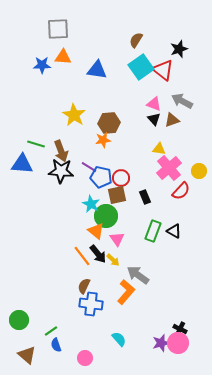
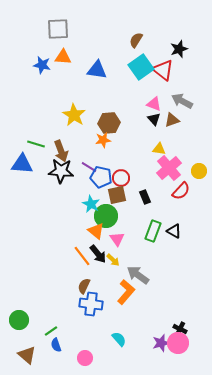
blue star at (42, 65): rotated 12 degrees clockwise
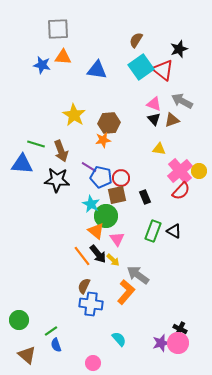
pink cross at (169, 168): moved 11 px right, 3 px down
black star at (61, 171): moved 4 px left, 9 px down
pink circle at (85, 358): moved 8 px right, 5 px down
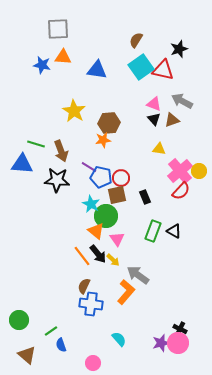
red triangle at (163, 70): rotated 25 degrees counterclockwise
yellow star at (74, 115): moved 4 px up
blue semicircle at (56, 345): moved 5 px right
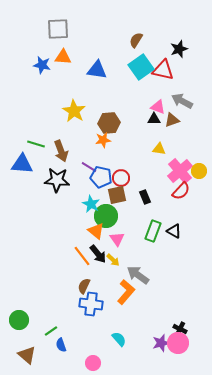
pink triangle at (154, 104): moved 4 px right, 3 px down
black triangle at (154, 119): rotated 48 degrees counterclockwise
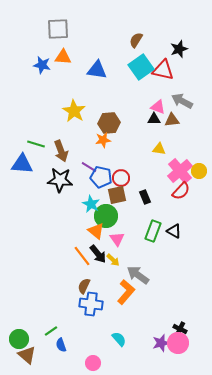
brown triangle at (172, 120): rotated 14 degrees clockwise
black star at (57, 180): moved 3 px right
green circle at (19, 320): moved 19 px down
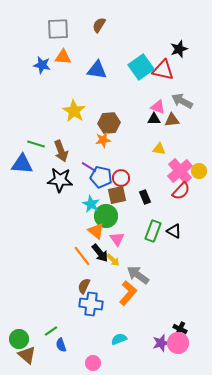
brown semicircle at (136, 40): moved 37 px left, 15 px up
black arrow at (98, 254): moved 2 px right, 1 px up
orange L-shape at (126, 292): moved 2 px right, 1 px down
cyan semicircle at (119, 339): rotated 70 degrees counterclockwise
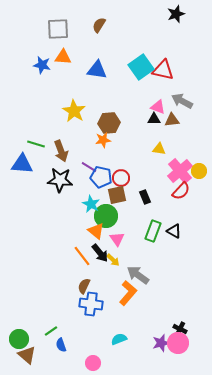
black star at (179, 49): moved 3 px left, 35 px up
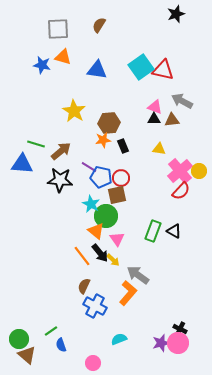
orange triangle at (63, 57): rotated 12 degrees clockwise
pink triangle at (158, 107): moved 3 px left
brown arrow at (61, 151): rotated 110 degrees counterclockwise
black rectangle at (145, 197): moved 22 px left, 51 px up
blue cross at (91, 304): moved 4 px right, 2 px down; rotated 20 degrees clockwise
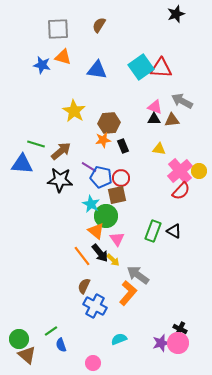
red triangle at (163, 70): moved 2 px left, 2 px up; rotated 10 degrees counterclockwise
